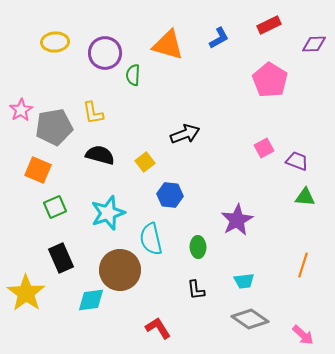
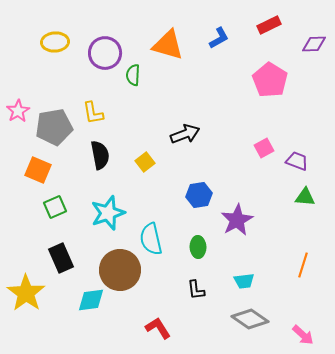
pink star: moved 3 px left, 1 px down
black semicircle: rotated 64 degrees clockwise
blue hexagon: moved 29 px right; rotated 15 degrees counterclockwise
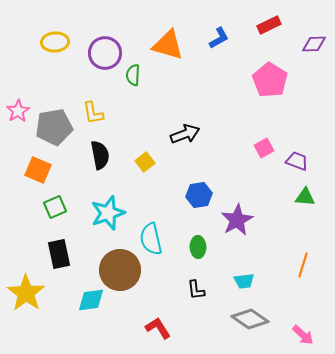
black rectangle: moved 2 px left, 4 px up; rotated 12 degrees clockwise
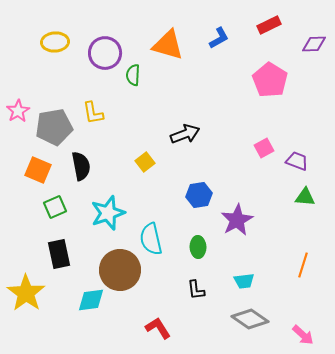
black semicircle: moved 19 px left, 11 px down
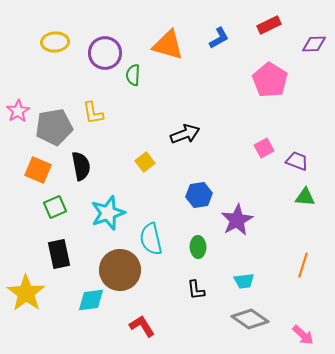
red L-shape: moved 16 px left, 2 px up
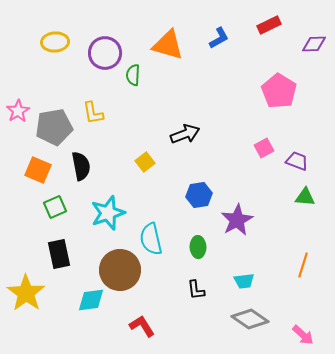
pink pentagon: moved 9 px right, 11 px down
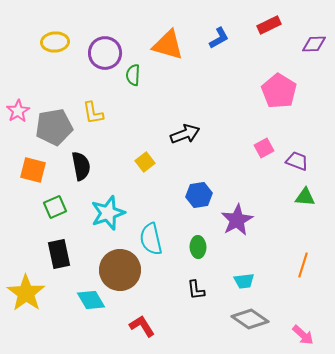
orange square: moved 5 px left; rotated 8 degrees counterclockwise
cyan diamond: rotated 68 degrees clockwise
